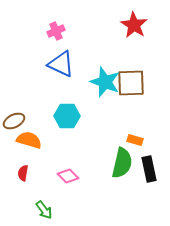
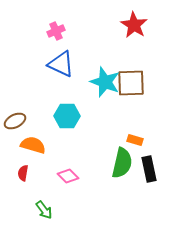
brown ellipse: moved 1 px right
orange semicircle: moved 4 px right, 5 px down
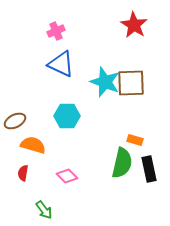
pink diamond: moved 1 px left
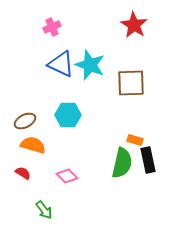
pink cross: moved 4 px left, 4 px up
cyan star: moved 15 px left, 17 px up
cyan hexagon: moved 1 px right, 1 px up
brown ellipse: moved 10 px right
black rectangle: moved 1 px left, 9 px up
red semicircle: rotated 112 degrees clockwise
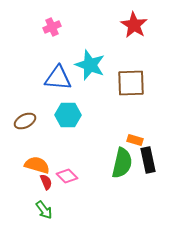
blue triangle: moved 3 px left, 14 px down; rotated 20 degrees counterclockwise
orange semicircle: moved 4 px right, 20 px down
red semicircle: moved 23 px right, 9 px down; rotated 35 degrees clockwise
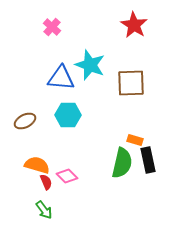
pink cross: rotated 24 degrees counterclockwise
blue triangle: moved 3 px right
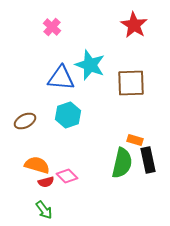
cyan hexagon: rotated 20 degrees counterclockwise
red semicircle: rotated 98 degrees clockwise
